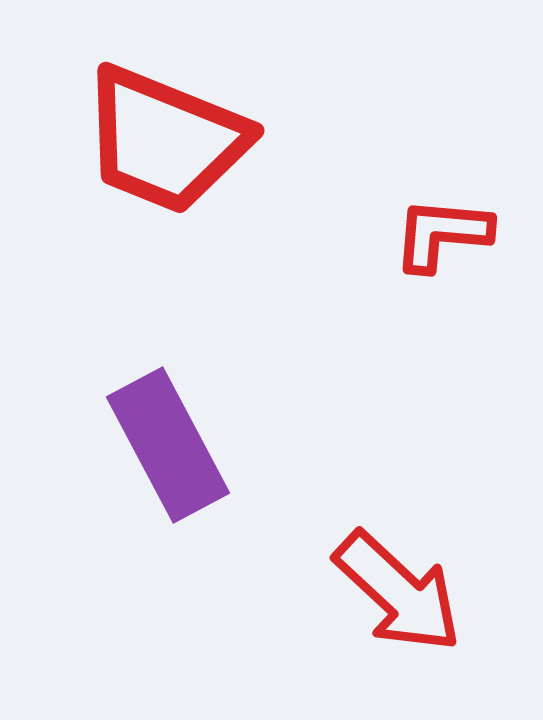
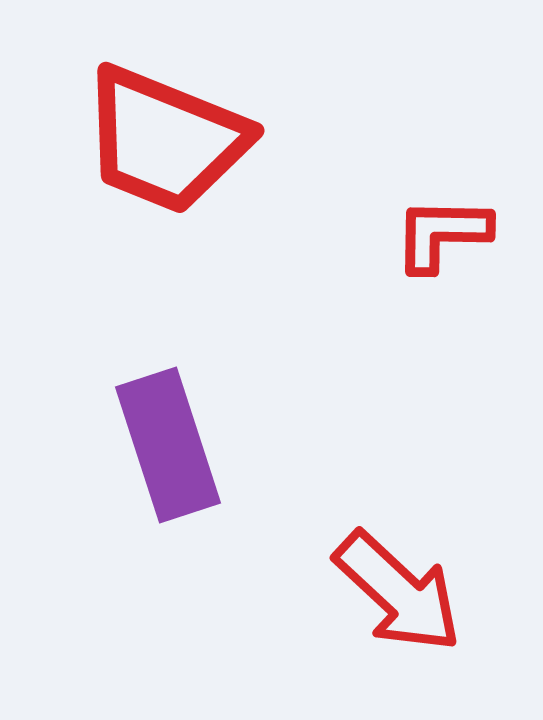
red L-shape: rotated 4 degrees counterclockwise
purple rectangle: rotated 10 degrees clockwise
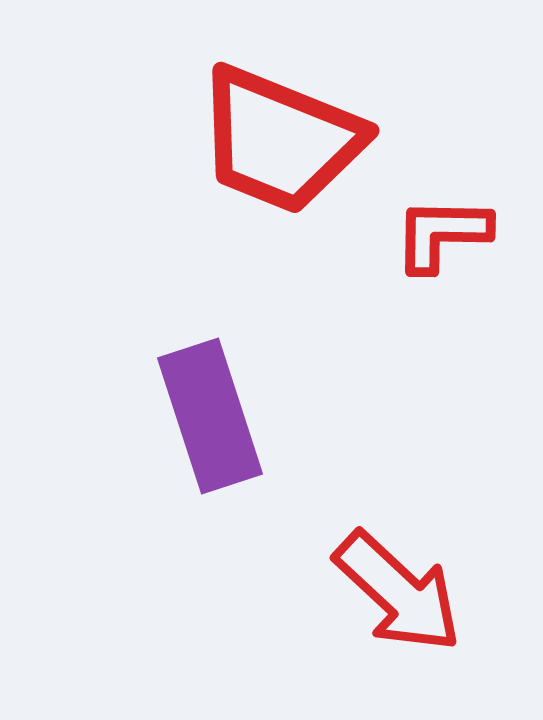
red trapezoid: moved 115 px right
purple rectangle: moved 42 px right, 29 px up
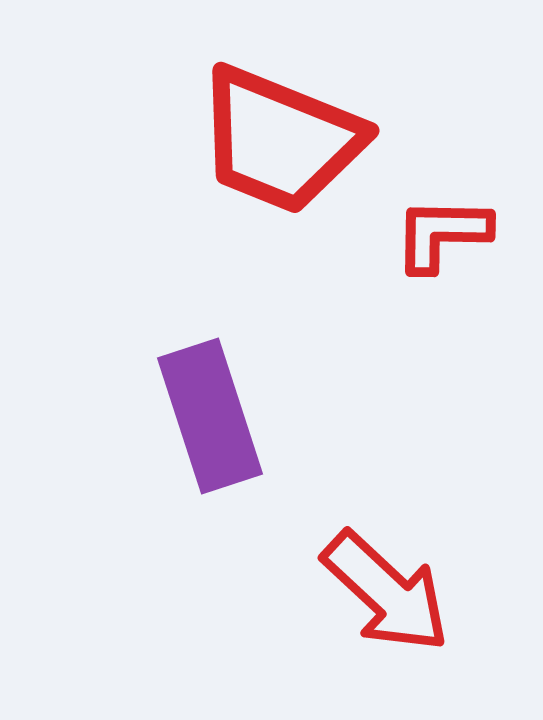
red arrow: moved 12 px left
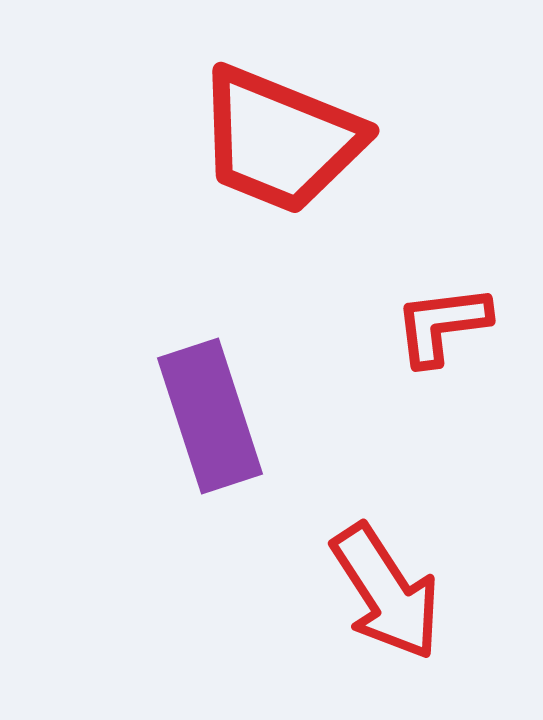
red L-shape: moved 91 px down; rotated 8 degrees counterclockwise
red arrow: rotated 14 degrees clockwise
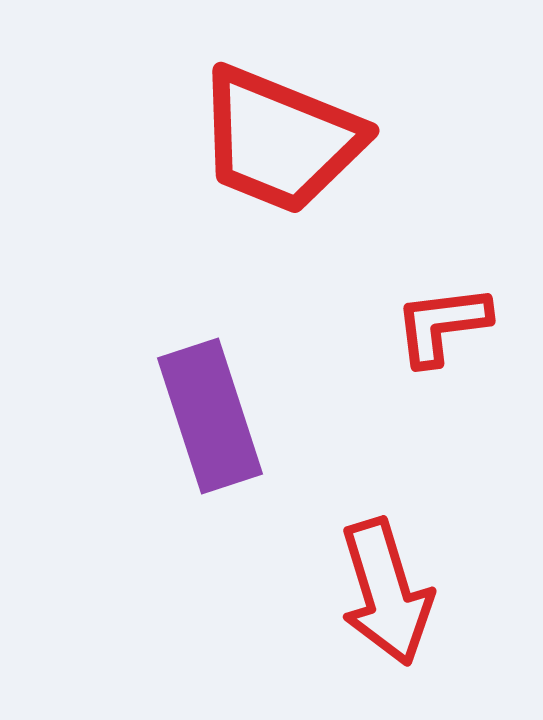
red arrow: rotated 16 degrees clockwise
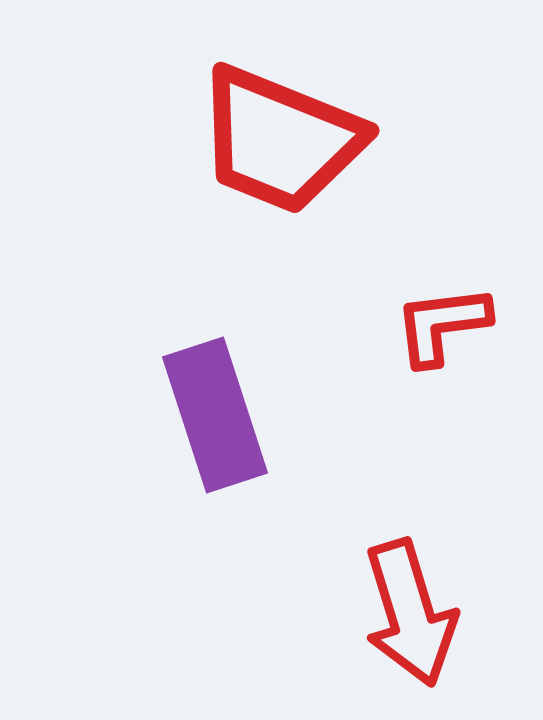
purple rectangle: moved 5 px right, 1 px up
red arrow: moved 24 px right, 21 px down
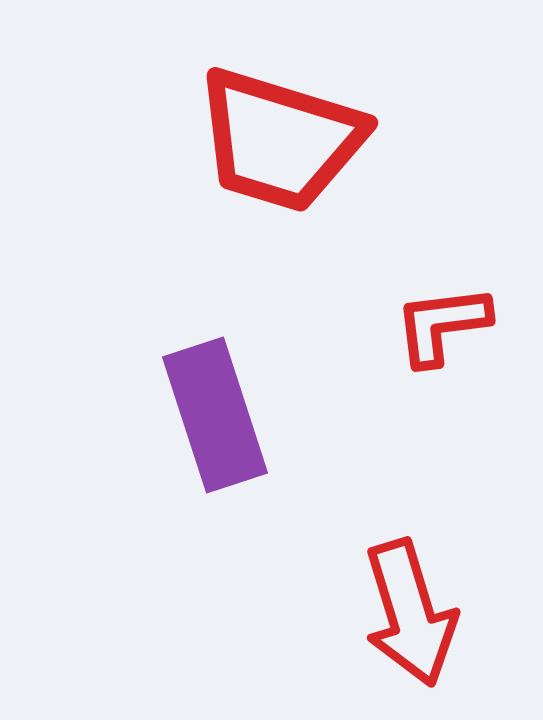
red trapezoid: rotated 5 degrees counterclockwise
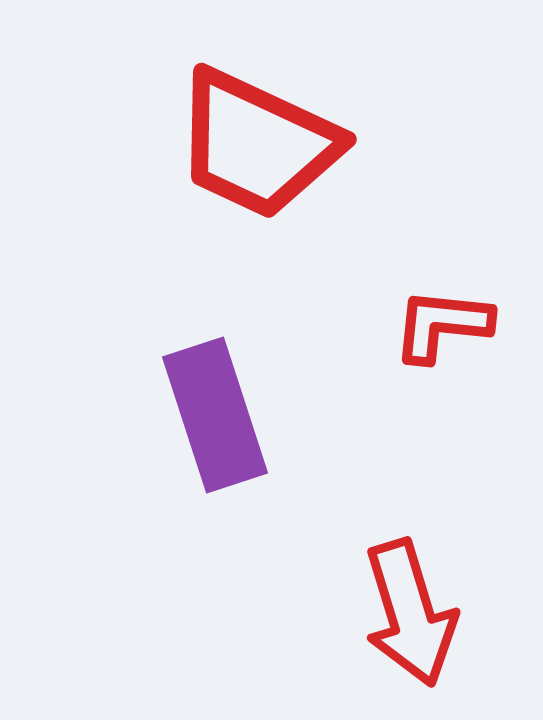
red trapezoid: moved 23 px left, 4 px down; rotated 8 degrees clockwise
red L-shape: rotated 13 degrees clockwise
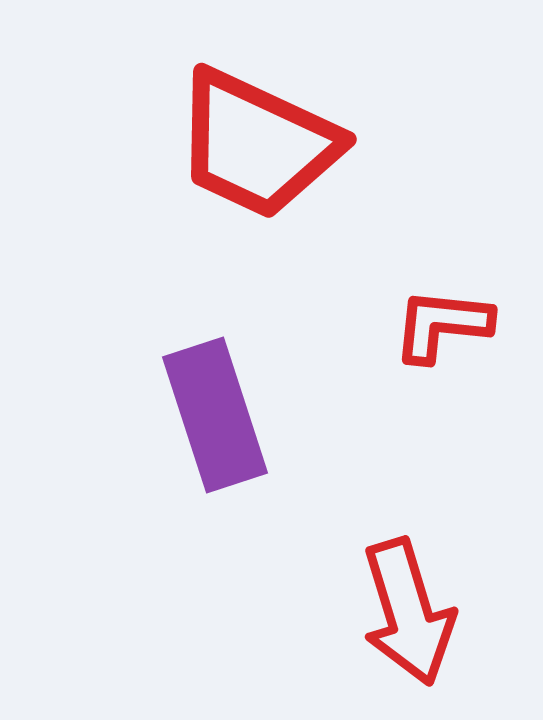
red arrow: moved 2 px left, 1 px up
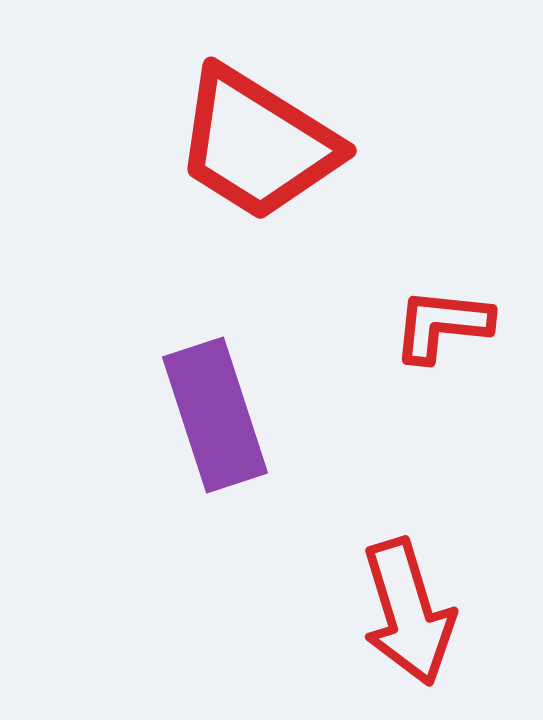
red trapezoid: rotated 7 degrees clockwise
